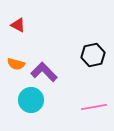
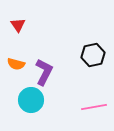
red triangle: rotated 28 degrees clockwise
purple L-shape: rotated 72 degrees clockwise
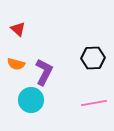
red triangle: moved 4 px down; rotated 14 degrees counterclockwise
black hexagon: moved 3 px down; rotated 10 degrees clockwise
pink line: moved 4 px up
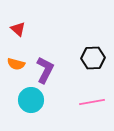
purple L-shape: moved 1 px right, 2 px up
pink line: moved 2 px left, 1 px up
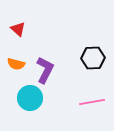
cyan circle: moved 1 px left, 2 px up
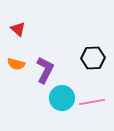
cyan circle: moved 32 px right
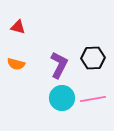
red triangle: moved 2 px up; rotated 28 degrees counterclockwise
purple L-shape: moved 14 px right, 5 px up
pink line: moved 1 px right, 3 px up
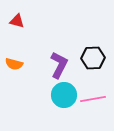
red triangle: moved 1 px left, 6 px up
orange semicircle: moved 2 px left
cyan circle: moved 2 px right, 3 px up
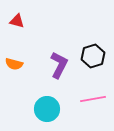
black hexagon: moved 2 px up; rotated 15 degrees counterclockwise
cyan circle: moved 17 px left, 14 px down
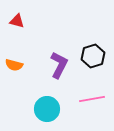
orange semicircle: moved 1 px down
pink line: moved 1 px left
